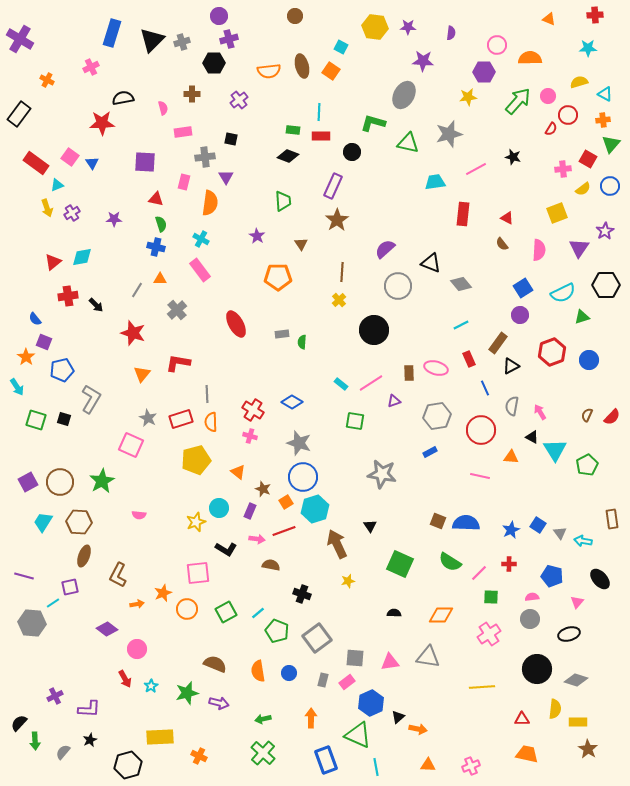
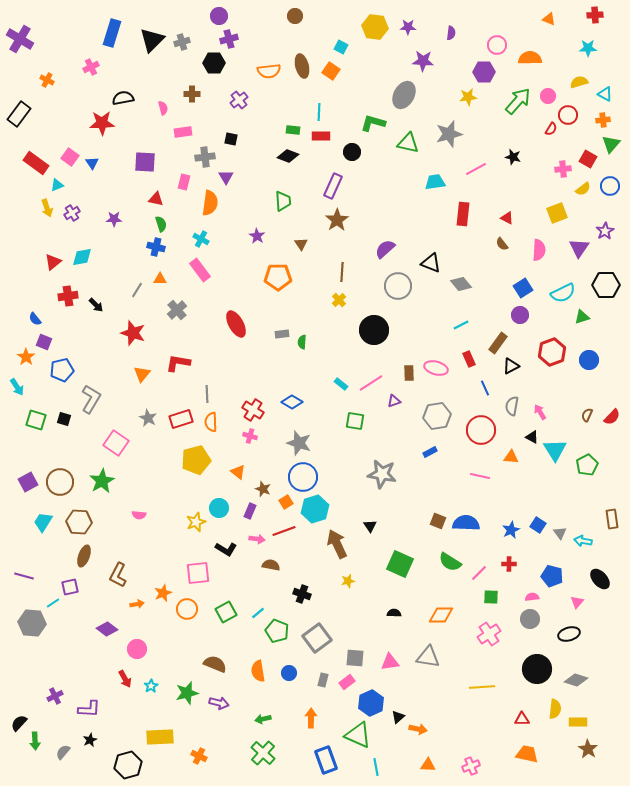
pink square at (131, 445): moved 15 px left, 2 px up; rotated 10 degrees clockwise
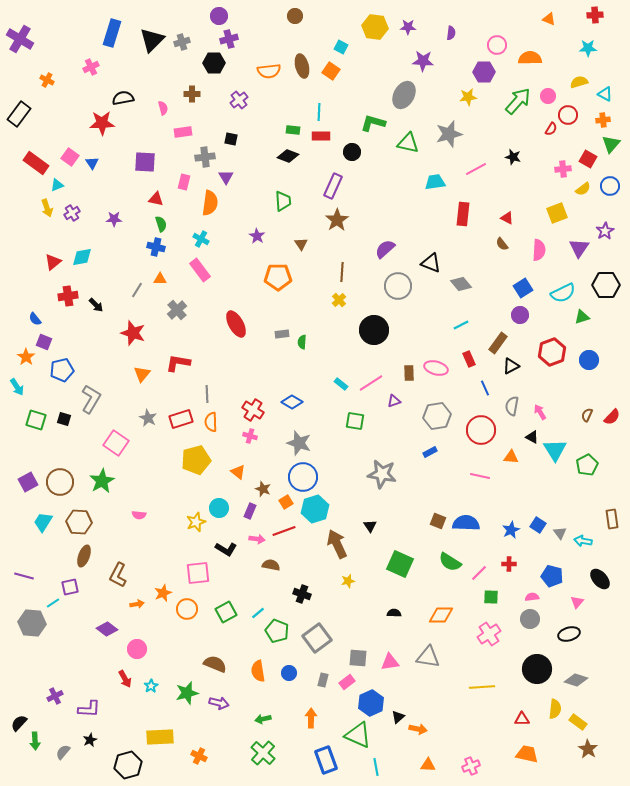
gray square at (355, 658): moved 3 px right
yellow rectangle at (578, 722): rotated 36 degrees clockwise
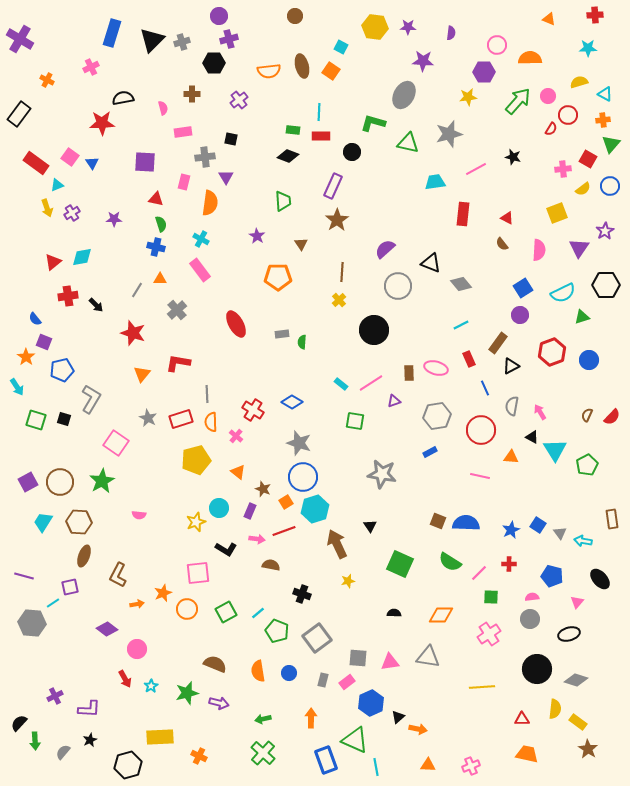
pink cross at (250, 436): moved 14 px left; rotated 24 degrees clockwise
green triangle at (358, 735): moved 3 px left, 5 px down
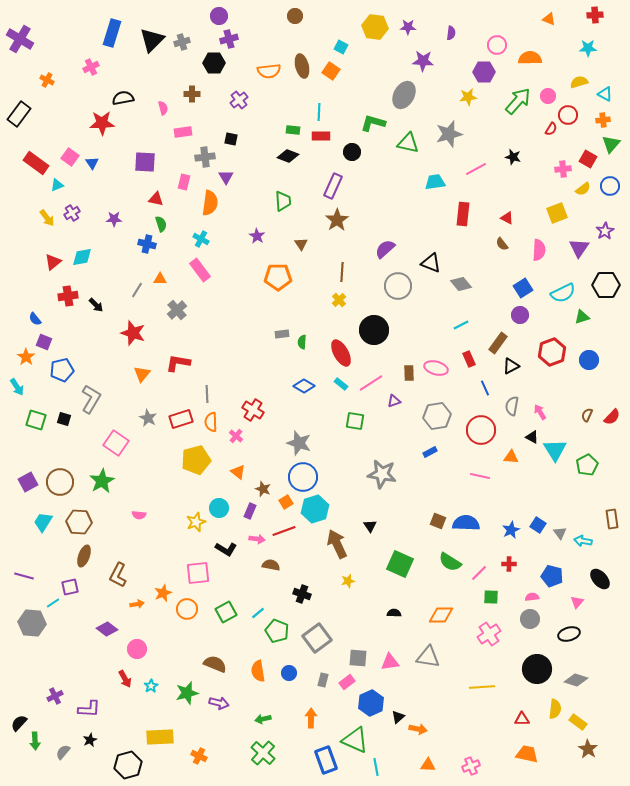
yellow arrow at (47, 208): moved 10 px down; rotated 18 degrees counterclockwise
blue cross at (156, 247): moved 9 px left, 3 px up
red ellipse at (236, 324): moved 105 px right, 29 px down
blue diamond at (292, 402): moved 12 px right, 16 px up
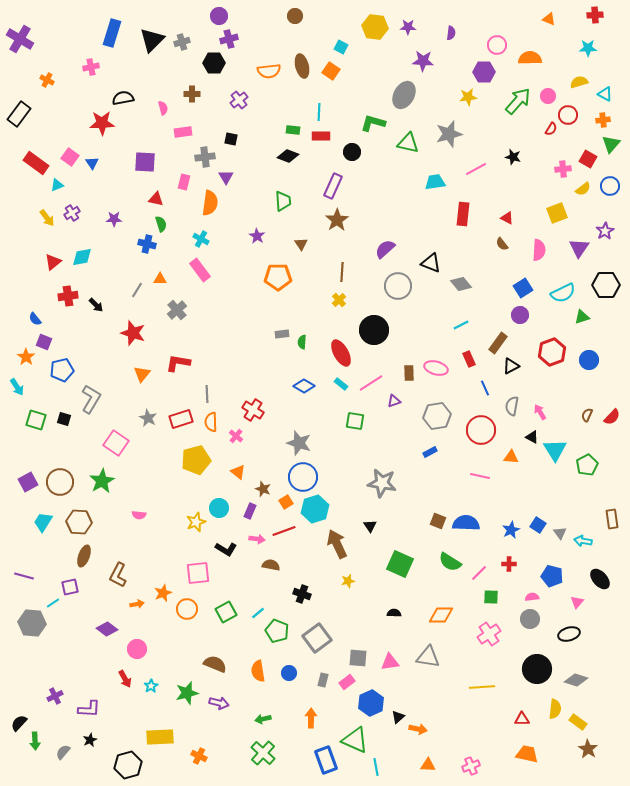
pink cross at (91, 67): rotated 14 degrees clockwise
gray star at (382, 474): moved 9 px down
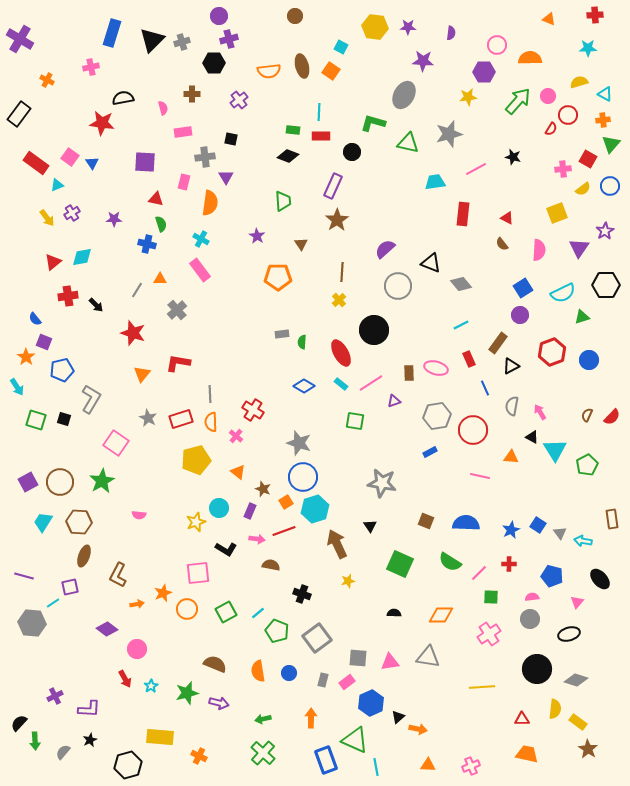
red star at (102, 123): rotated 10 degrees clockwise
gray line at (207, 394): moved 3 px right
red circle at (481, 430): moved 8 px left
brown square at (438, 521): moved 12 px left
yellow rectangle at (160, 737): rotated 8 degrees clockwise
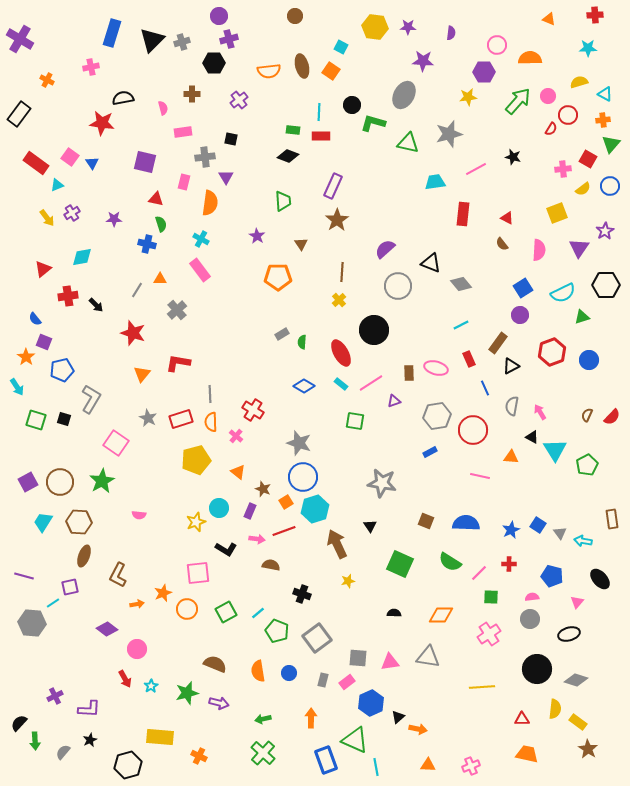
black circle at (352, 152): moved 47 px up
purple square at (145, 162): rotated 10 degrees clockwise
red triangle at (53, 262): moved 10 px left, 7 px down
gray rectangle at (282, 334): rotated 24 degrees counterclockwise
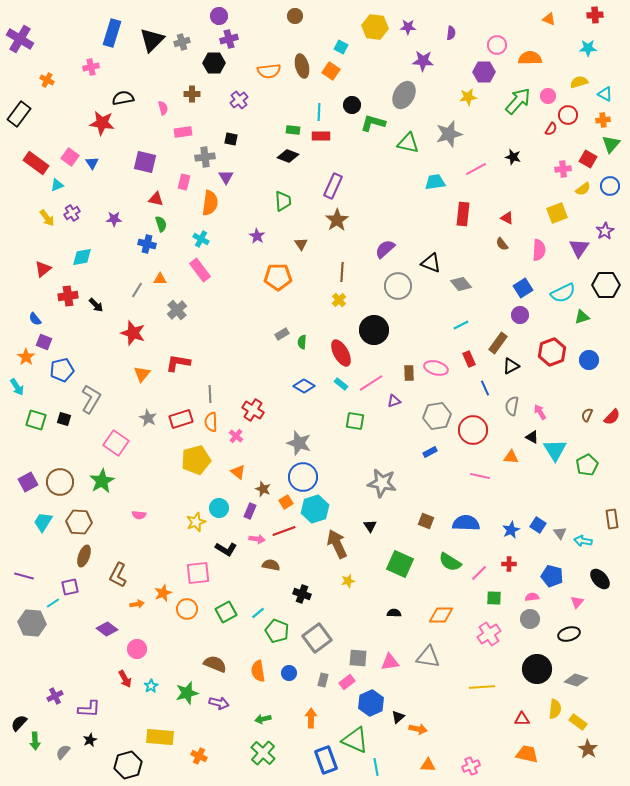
green square at (491, 597): moved 3 px right, 1 px down
